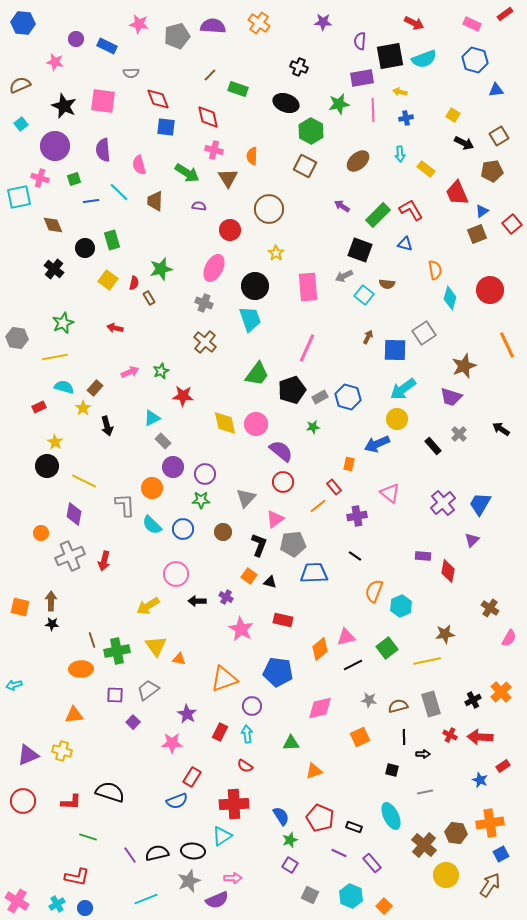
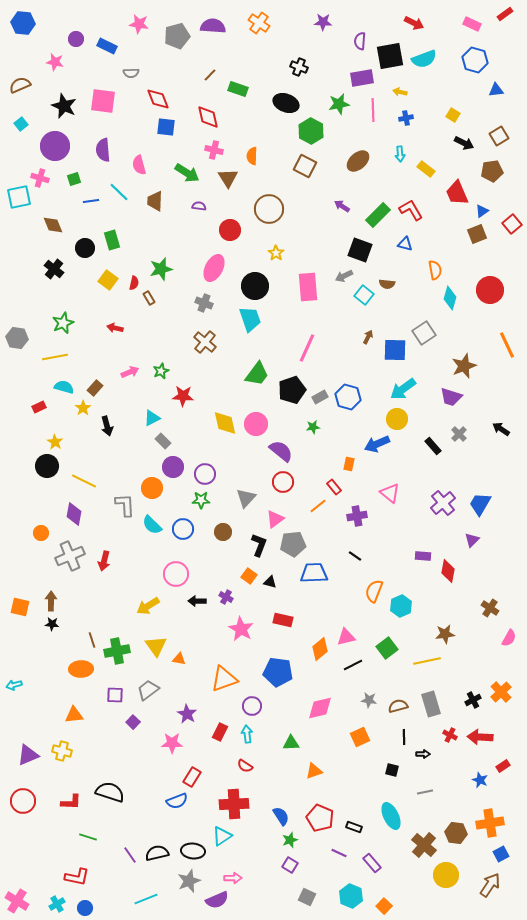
gray square at (310, 895): moved 3 px left, 2 px down
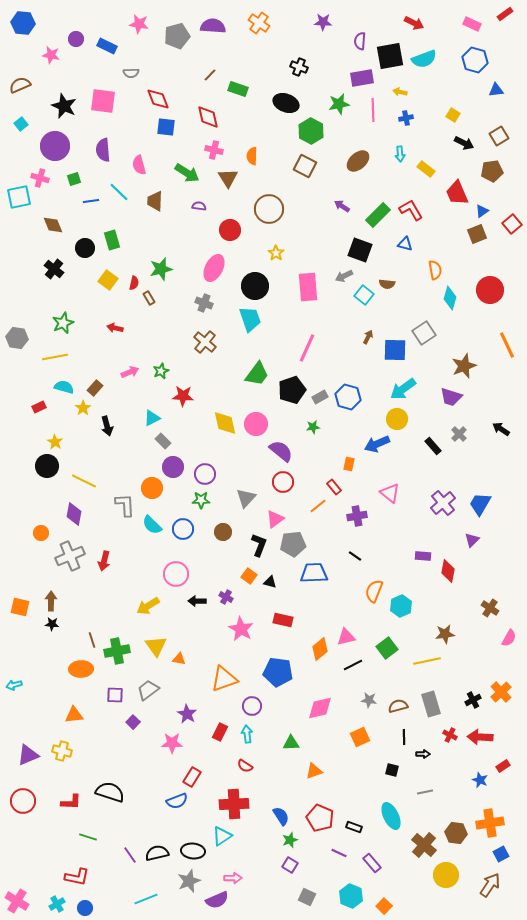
pink star at (55, 62): moved 4 px left, 7 px up
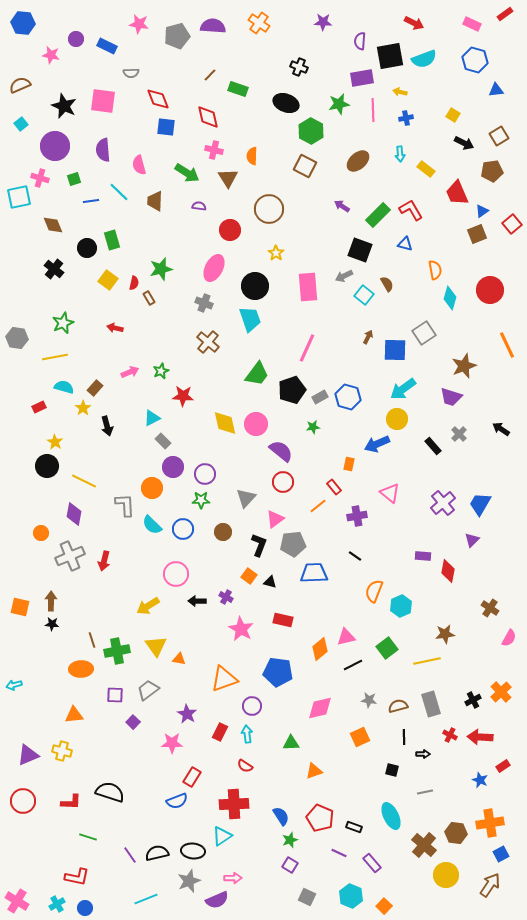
black circle at (85, 248): moved 2 px right
brown semicircle at (387, 284): rotated 126 degrees counterclockwise
brown cross at (205, 342): moved 3 px right
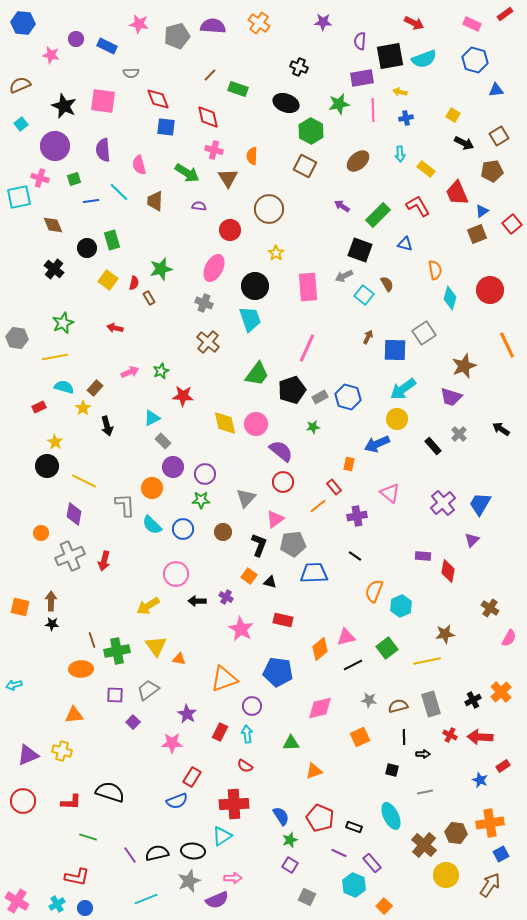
red L-shape at (411, 210): moved 7 px right, 4 px up
cyan hexagon at (351, 896): moved 3 px right, 11 px up
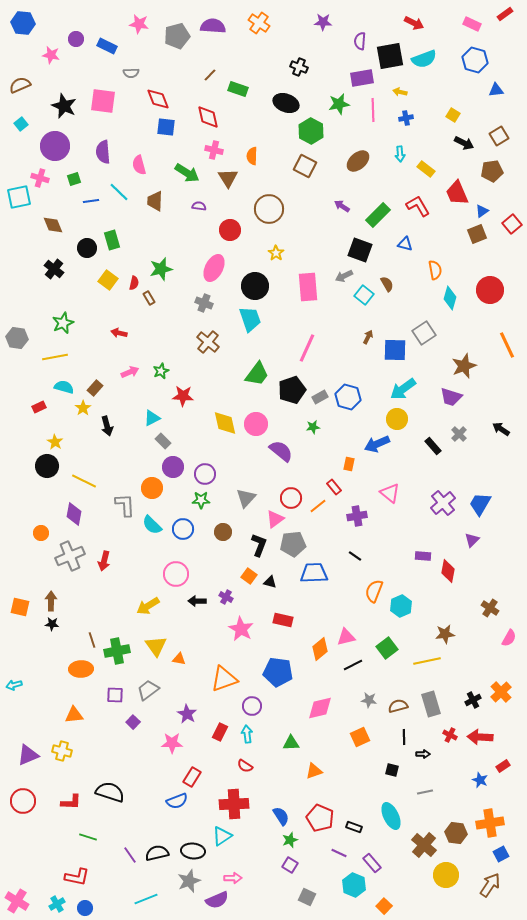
purple semicircle at (103, 150): moved 2 px down
red arrow at (115, 328): moved 4 px right, 5 px down
red circle at (283, 482): moved 8 px right, 16 px down
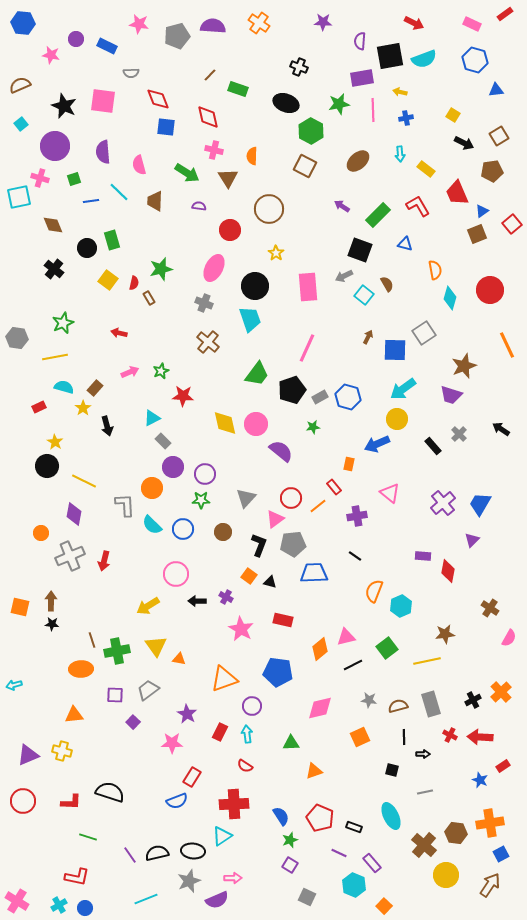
purple trapezoid at (451, 397): moved 2 px up
cyan cross at (57, 904): moved 2 px right, 1 px down
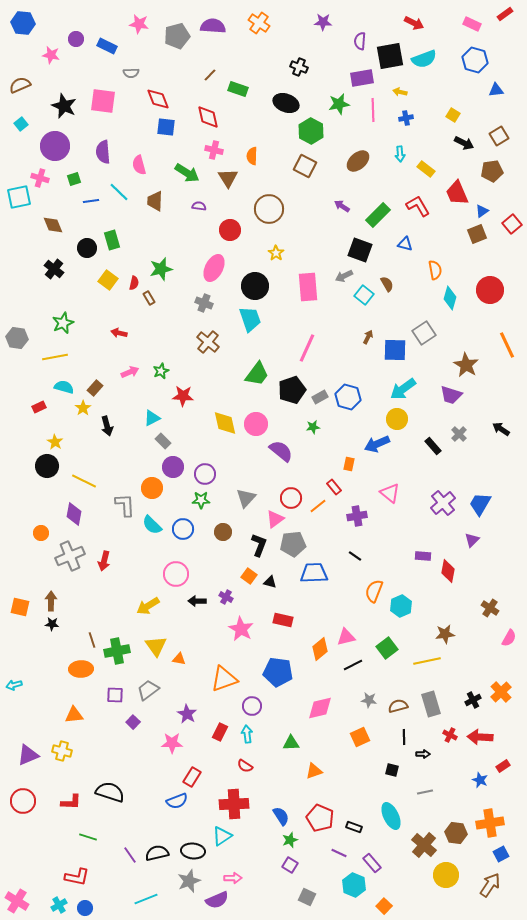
brown star at (464, 366): moved 2 px right, 1 px up; rotated 20 degrees counterclockwise
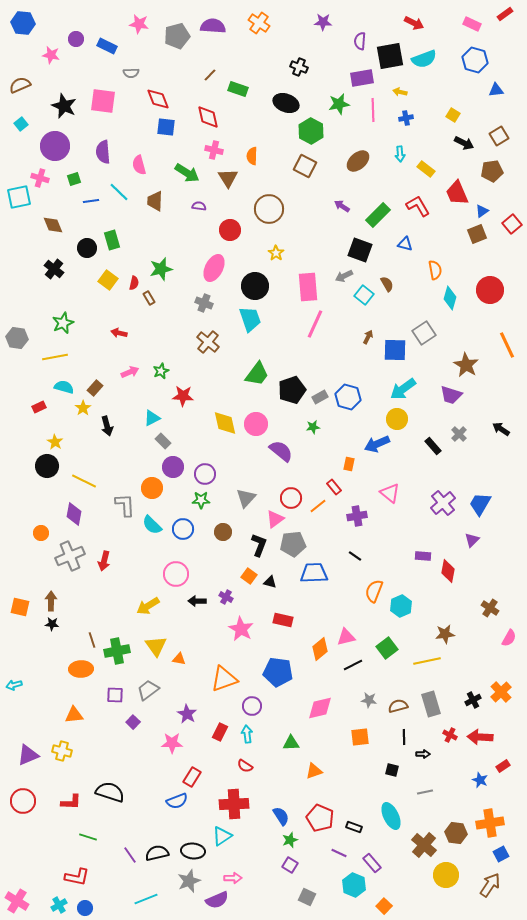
pink line at (307, 348): moved 8 px right, 24 px up
orange square at (360, 737): rotated 18 degrees clockwise
